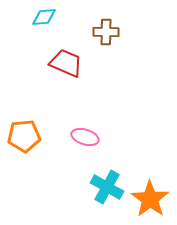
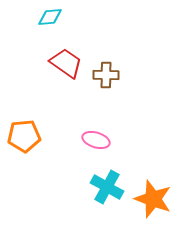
cyan diamond: moved 6 px right
brown cross: moved 43 px down
red trapezoid: rotated 12 degrees clockwise
pink ellipse: moved 11 px right, 3 px down
orange star: moved 3 px right; rotated 15 degrees counterclockwise
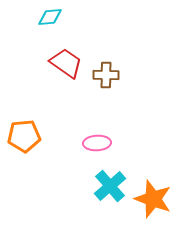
pink ellipse: moved 1 px right, 3 px down; rotated 20 degrees counterclockwise
cyan cross: moved 3 px right, 1 px up; rotated 20 degrees clockwise
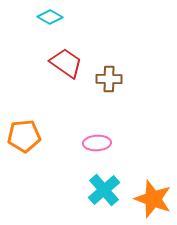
cyan diamond: rotated 35 degrees clockwise
brown cross: moved 3 px right, 4 px down
cyan cross: moved 6 px left, 4 px down
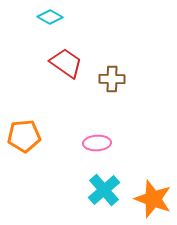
brown cross: moved 3 px right
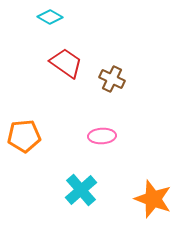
brown cross: rotated 25 degrees clockwise
pink ellipse: moved 5 px right, 7 px up
cyan cross: moved 23 px left
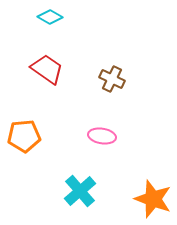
red trapezoid: moved 19 px left, 6 px down
pink ellipse: rotated 12 degrees clockwise
cyan cross: moved 1 px left, 1 px down
